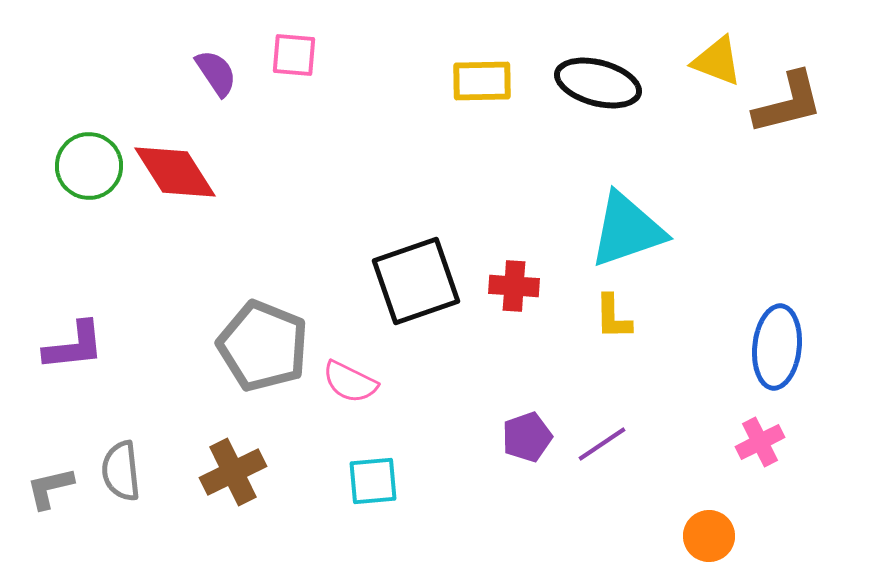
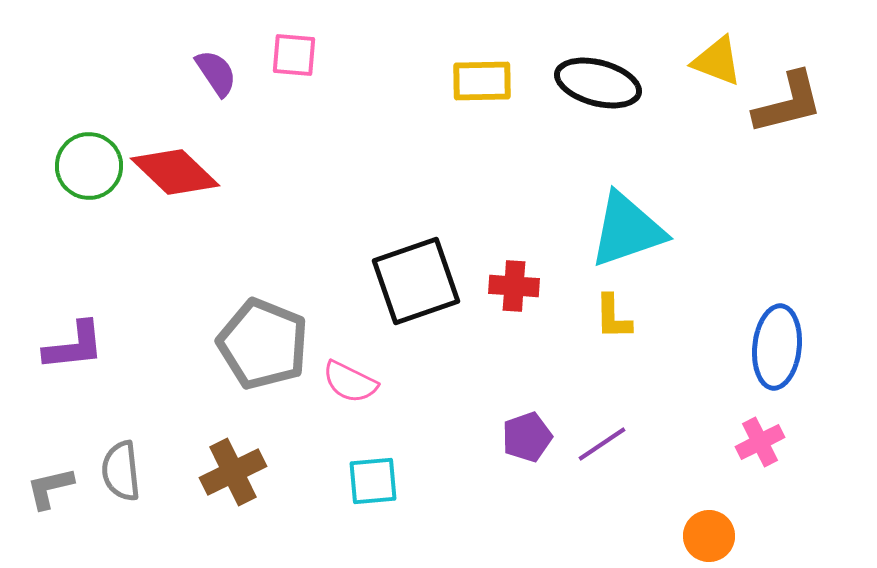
red diamond: rotated 14 degrees counterclockwise
gray pentagon: moved 2 px up
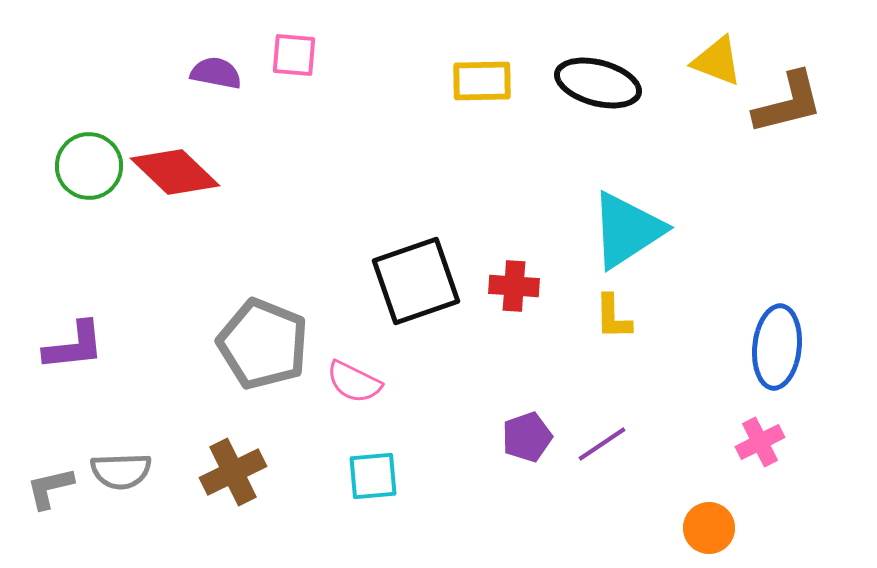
purple semicircle: rotated 45 degrees counterclockwise
cyan triangle: rotated 14 degrees counterclockwise
pink semicircle: moved 4 px right
gray semicircle: rotated 86 degrees counterclockwise
cyan square: moved 5 px up
orange circle: moved 8 px up
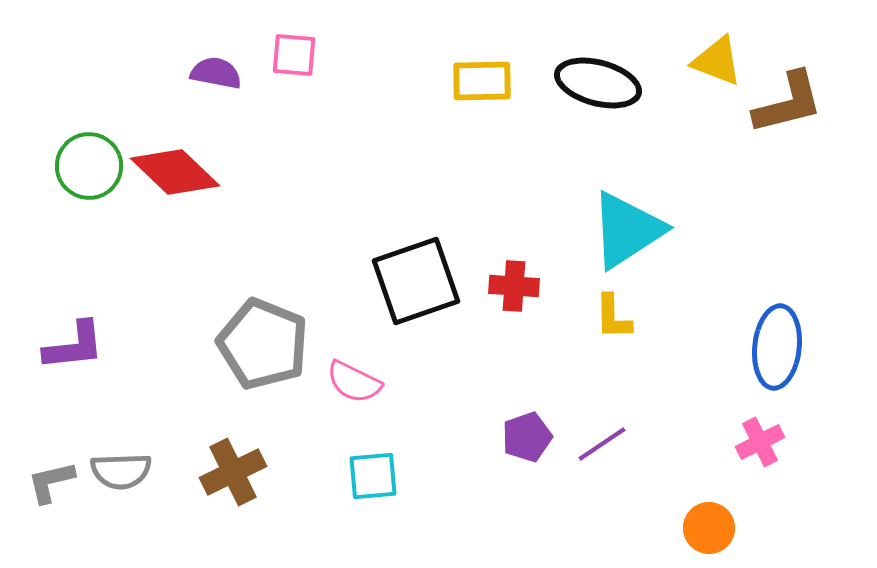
gray L-shape: moved 1 px right, 6 px up
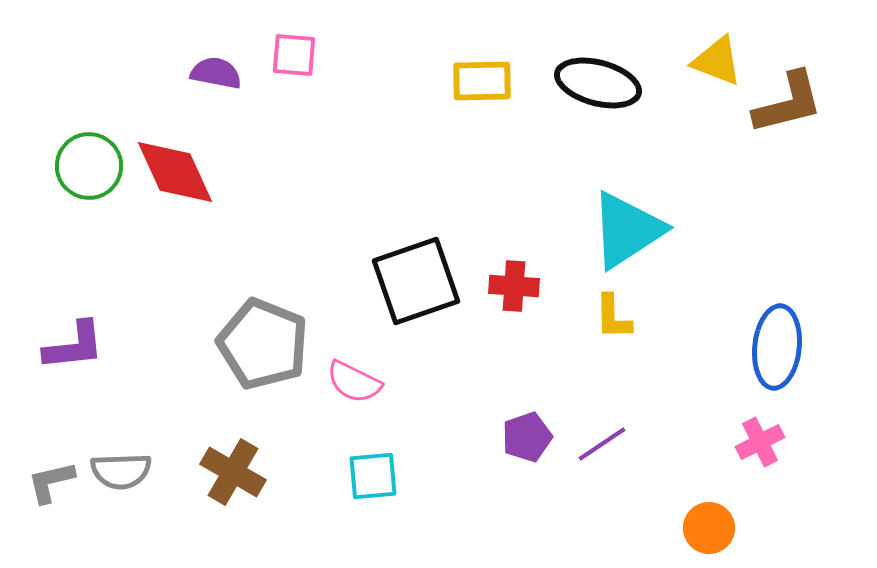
red diamond: rotated 22 degrees clockwise
brown cross: rotated 34 degrees counterclockwise
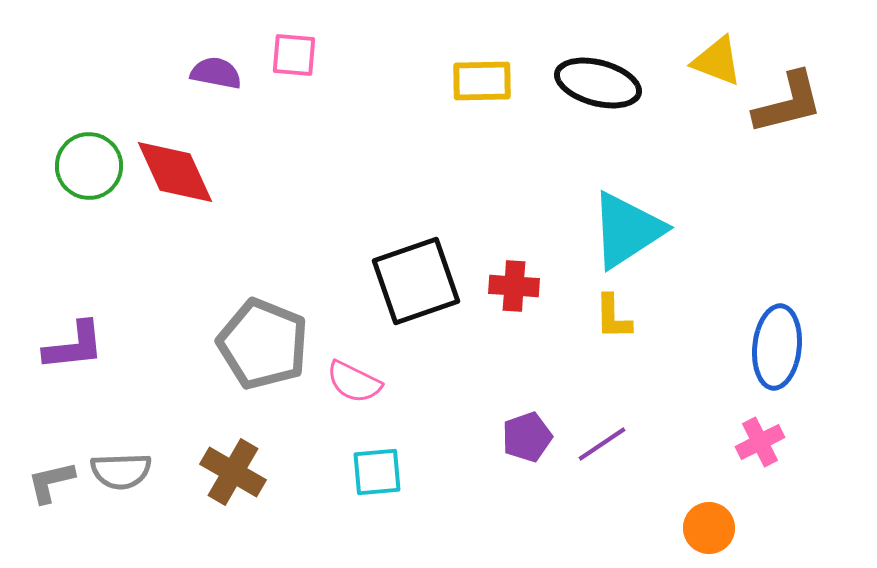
cyan square: moved 4 px right, 4 px up
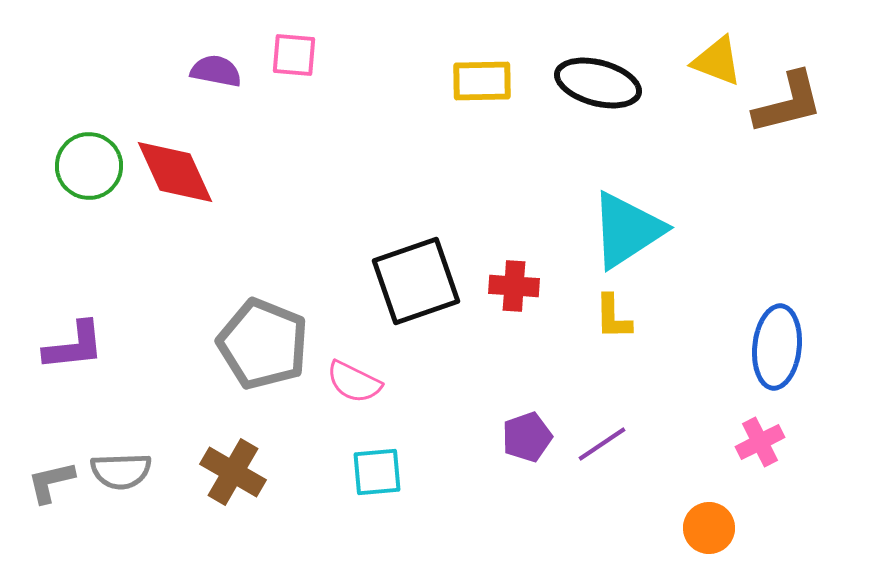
purple semicircle: moved 2 px up
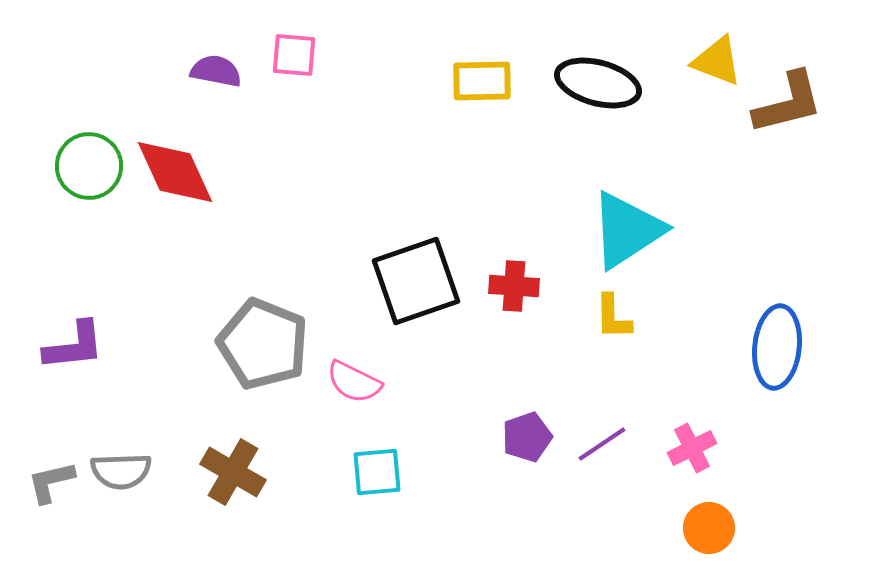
pink cross: moved 68 px left, 6 px down
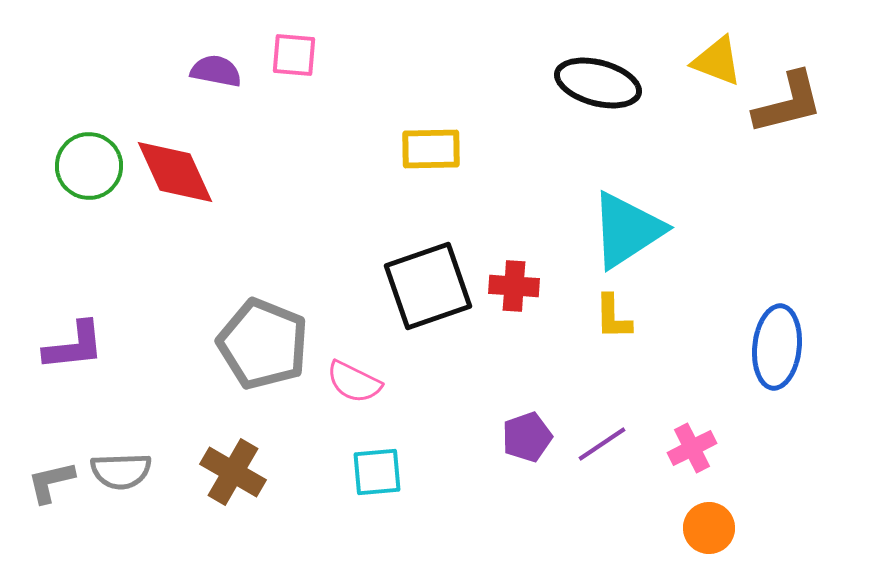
yellow rectangle: moved 51 px left, 68 px down
black square: moved 12 px right, 5 px down
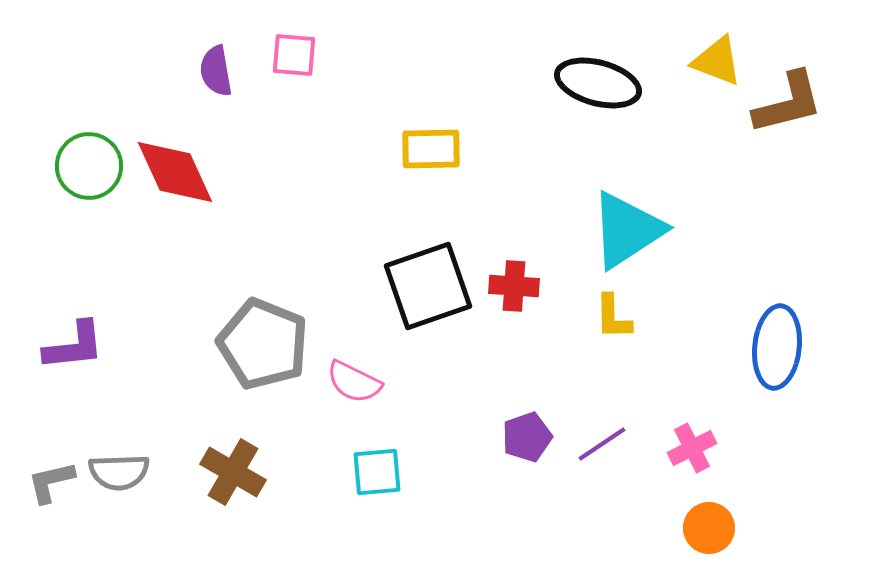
purple semicircle: rotated 111 degrees counterclockwise
gray semicircle: moved 2 px left, 1 px down
